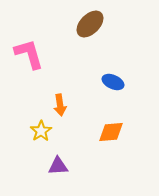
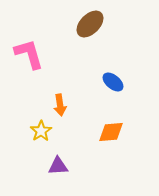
blue ellipse: rotated 15 degrees clockwise
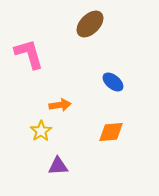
orange arrow: rotated 90 degrees counterclockwise
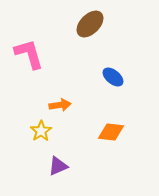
blue ellipse: moved 5 px up
orange diamond: rotated 12 degrees clockwise
purple triangle: rotated 20 degrees counterclockwise
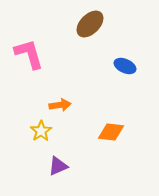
blue ellipse: moved 12 px right, 11 px up; rotated 15 degrees counterclockwise
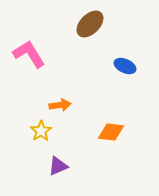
pink L-shape: rotated 16 degrees counterclockwise
